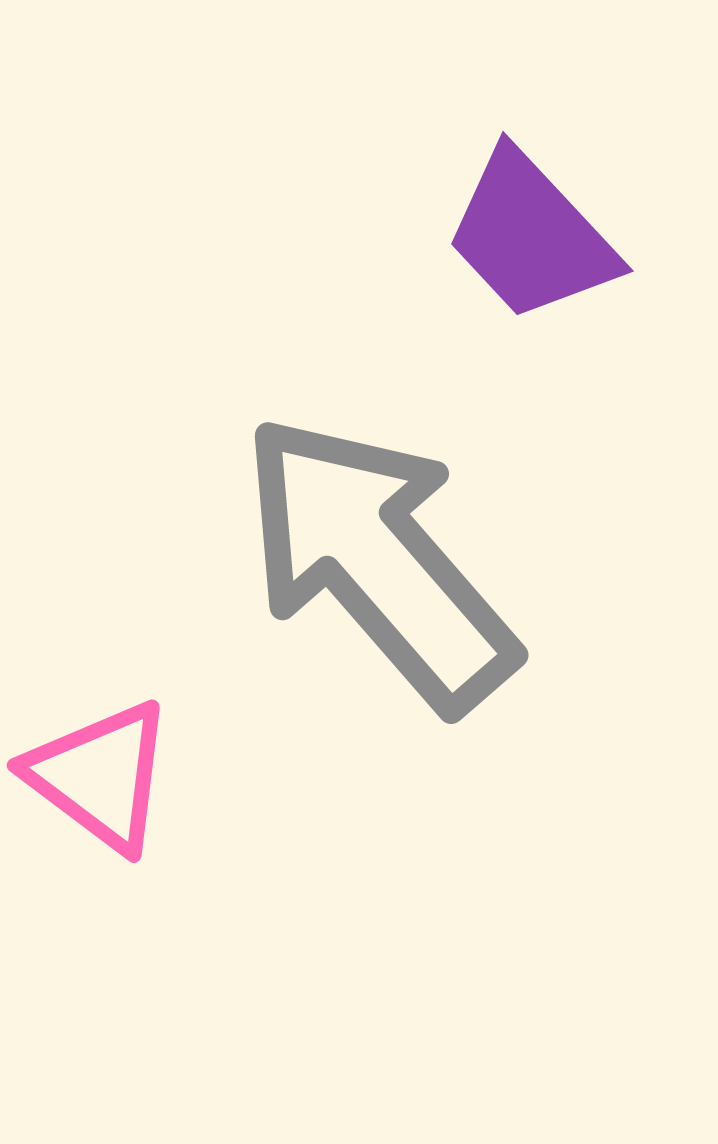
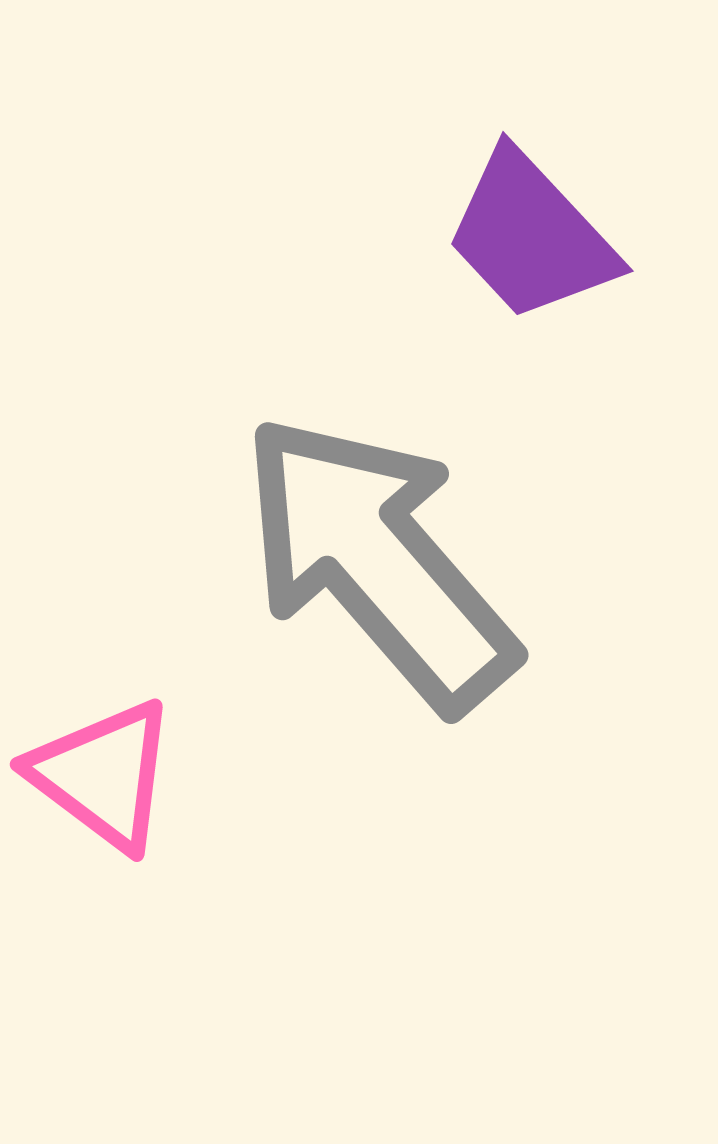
pink triangle: moved 3 px right, 1 px up
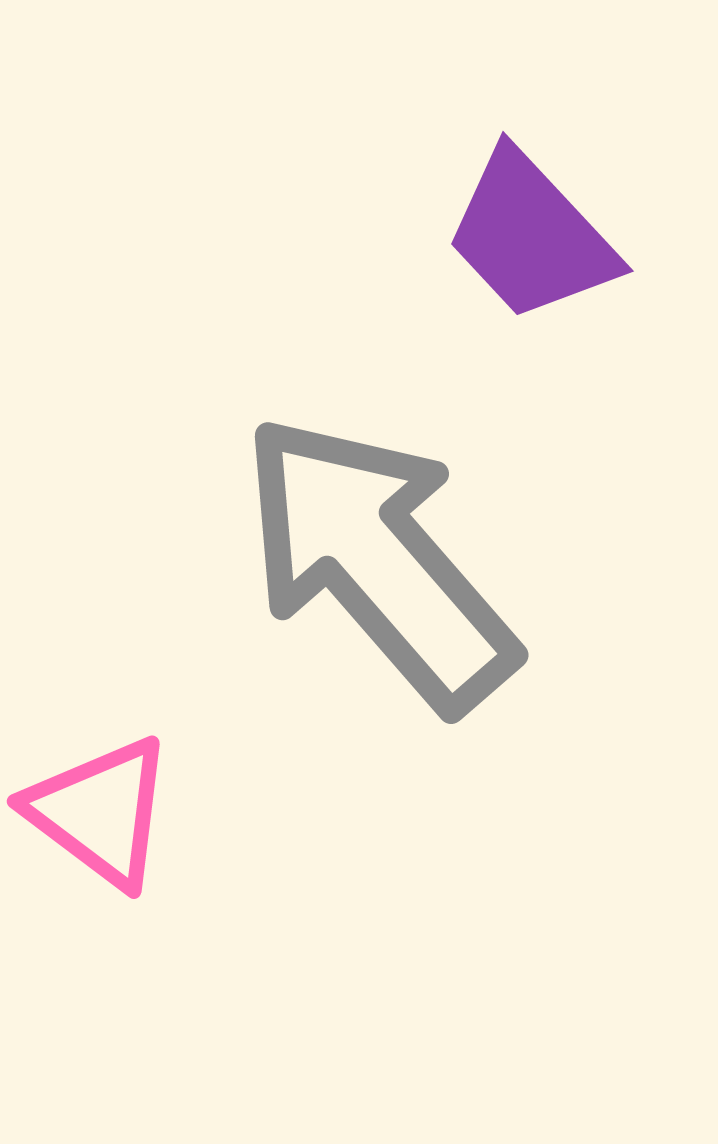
pink triangle: moved 3 px left, 37 px down
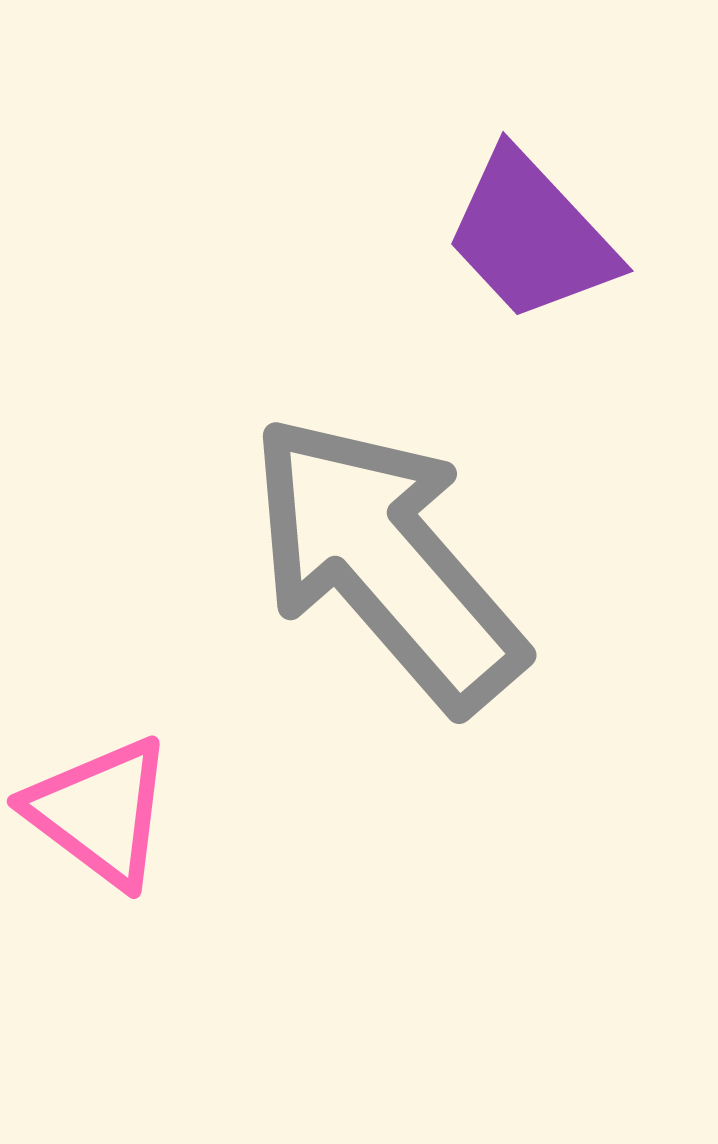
gray arrow: moved 8 px right
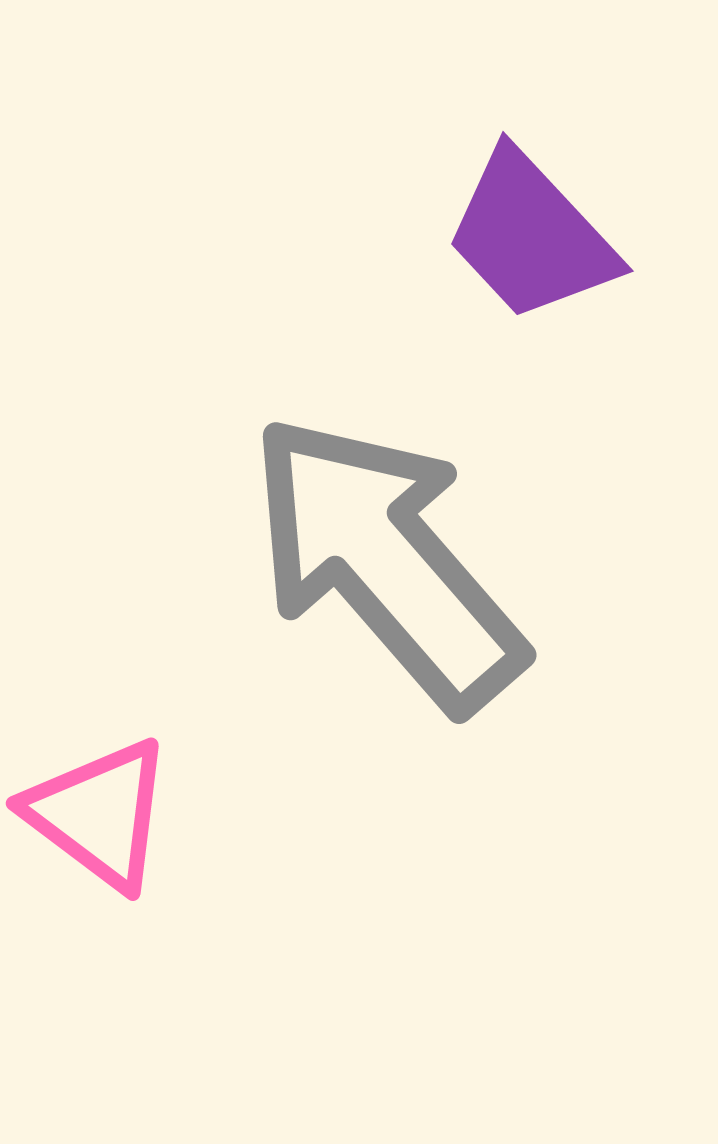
pink triangle: moved 1 px left, 2 px down
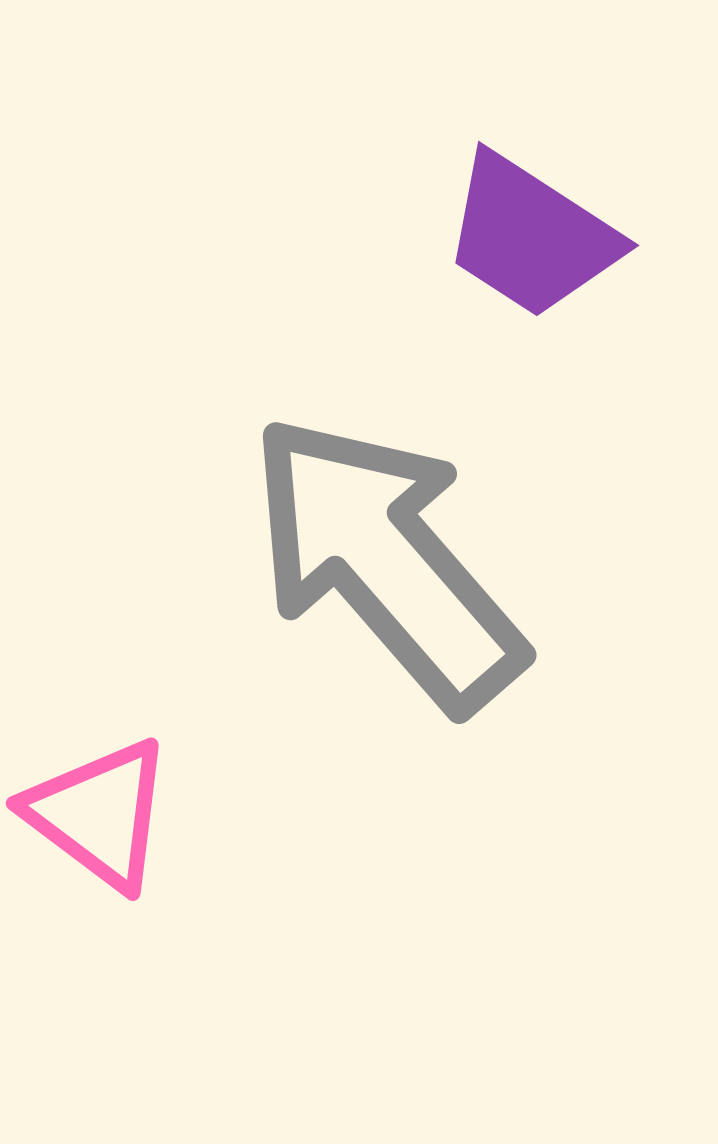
purple trapezoid: rotated 14 degrees counterclockwise
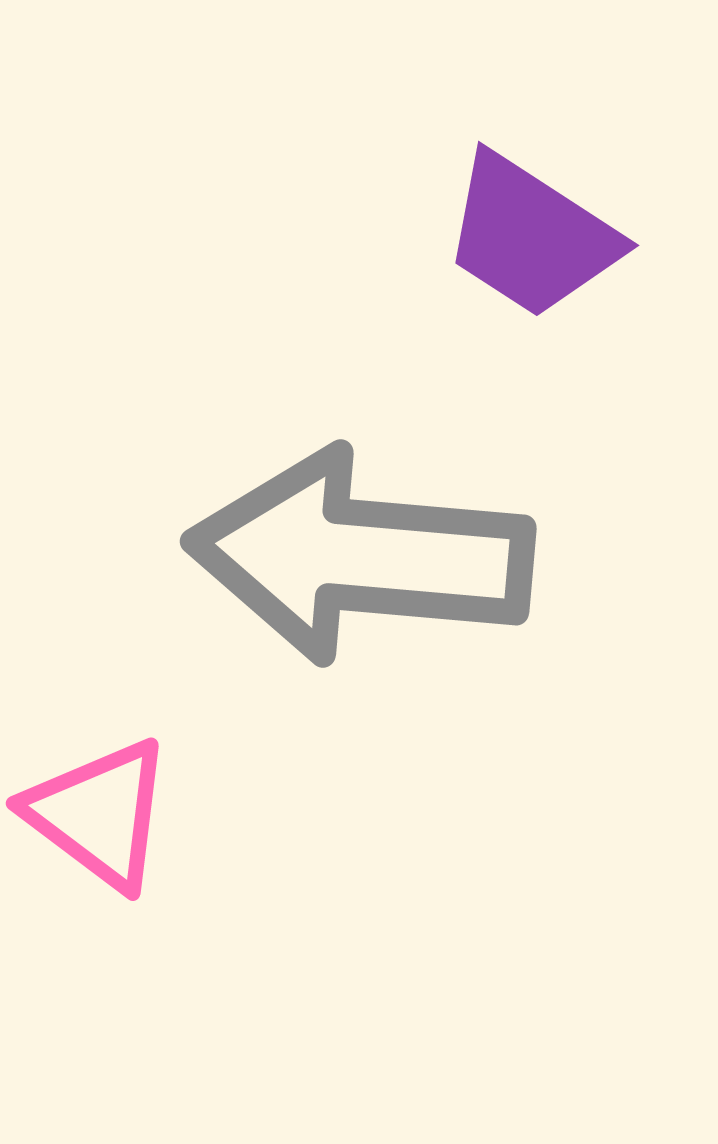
gray arrow: moved 26 px left, 6 px up; rotated 44 degrees counterclockwise
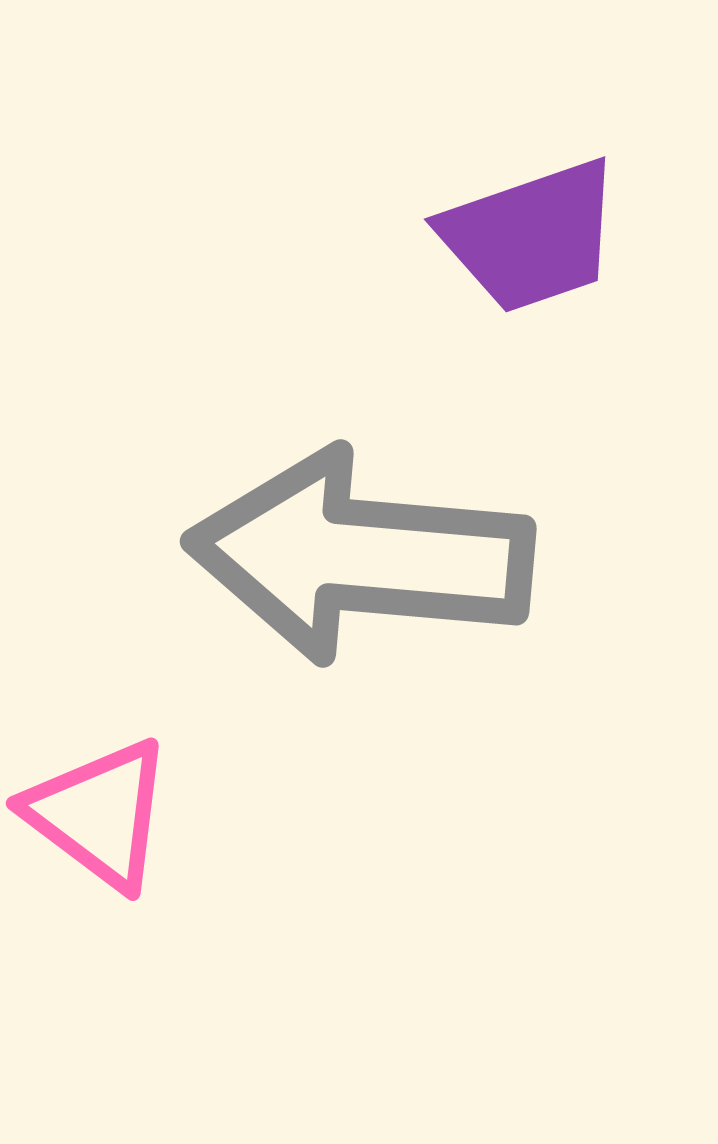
purple trapezoid: rotated 52 degrees counterclockwise
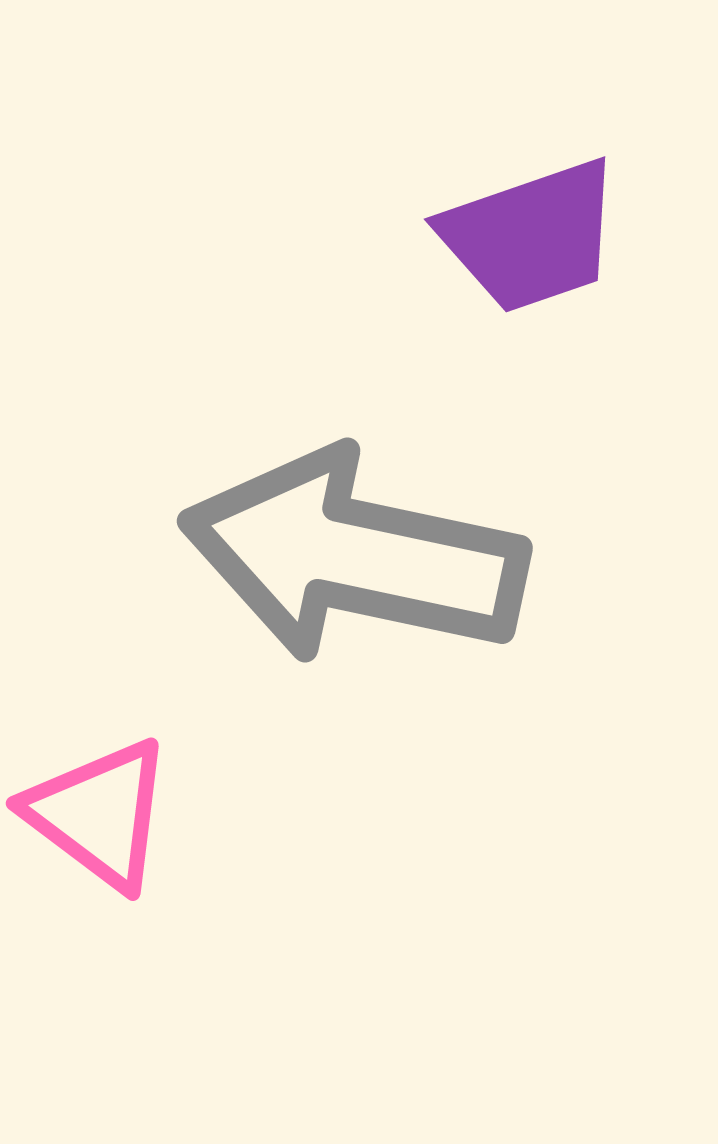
gray arrow: moved 6 px left; rotated 7 degrees clockwise
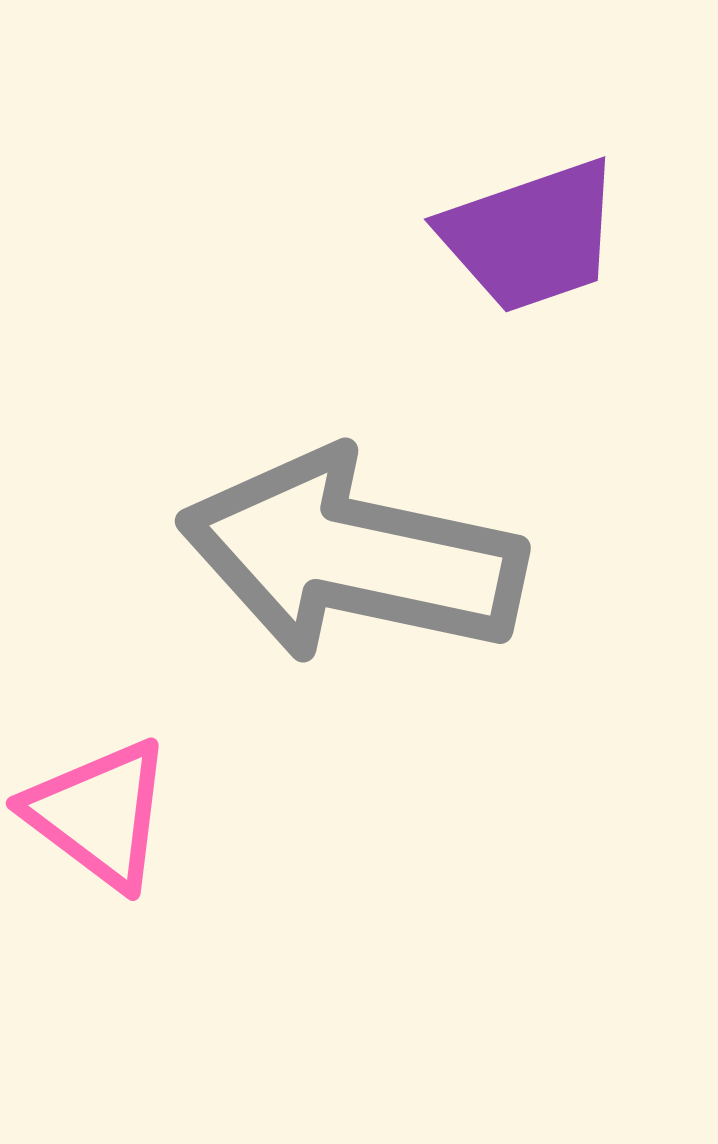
gray arrow: moved 2 px left
